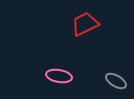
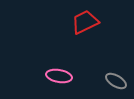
red trapezoid: moved 2 px up
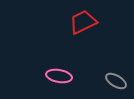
red trapezoid: moved 2 px left
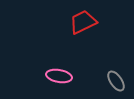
gray ellipse: rotated 25 degrees clockwise
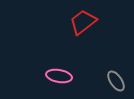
red trapezoid: rotated 12 degrees counterclockwise
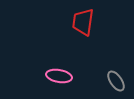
red trapezoid: rotated 44 degrees counterclockwise
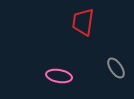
gray ellipse: moved 13 px up
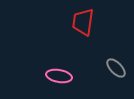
gray ellipse: rotated 10 degrees counterclockwise
